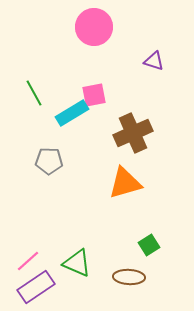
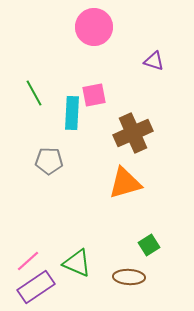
cyan rectangle: rotated 56 degrees counterclockwise
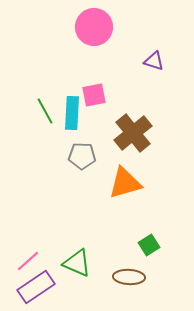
green line: moved 11 px right, 18 px down
brown cross: rotated 15 degrees counterclockwise
gray pentagon: moved 33 px right, 5 px up
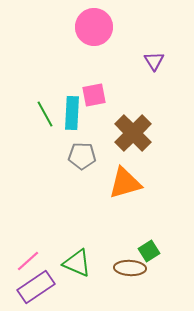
purple triangle: rotated 40 degrees clockwise
green line: moved 3 px down
brown cross: rotated 6 degrees counterclockwise
green square: moved 6 px down
brown ellipse: moved 1 px right, 9 px up
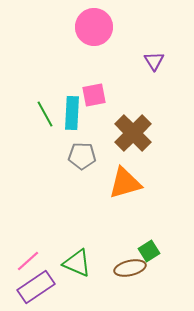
brown ellipse: rotated 16 degrees counterclockwise
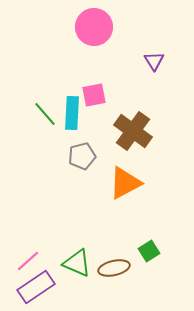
green line: rotated 12 degrees counterclockwise
brown cross: moved 2 px up; rotated 9 degrees counterclockwise
gray pentagon: rotated 16 degrees counterclockwise
orange triangle: rotated 12 degrees counterclockwise
brown ellipse: moved 16 px left
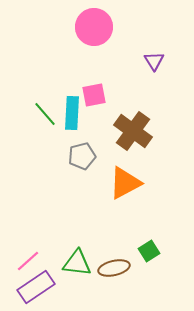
green triangle: rotated 16 degrees counterclockwise
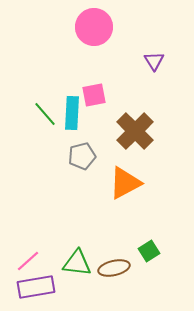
brown cross: moved 2 px right; rotated 9 degrees clockwise
purple rectangle: rotated 24 degrees clockwise
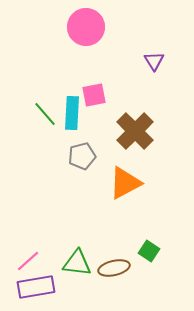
pink circle: moved 8 px left
green square: rotated 25 degrees counterclockwise
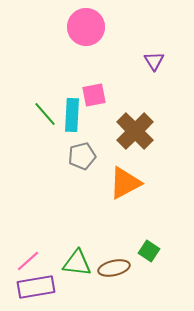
cyan rectangle: moved 2 px down
